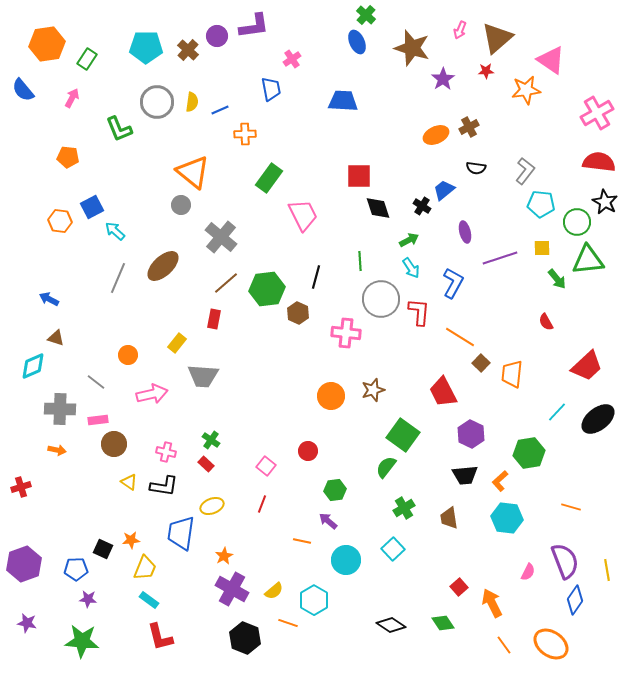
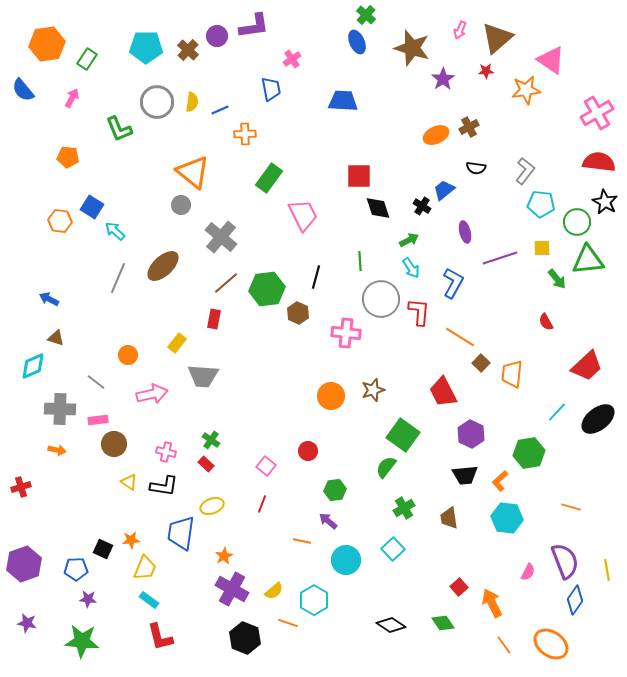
blue square at (92, 207): rotated 30 degrees counterclockwise
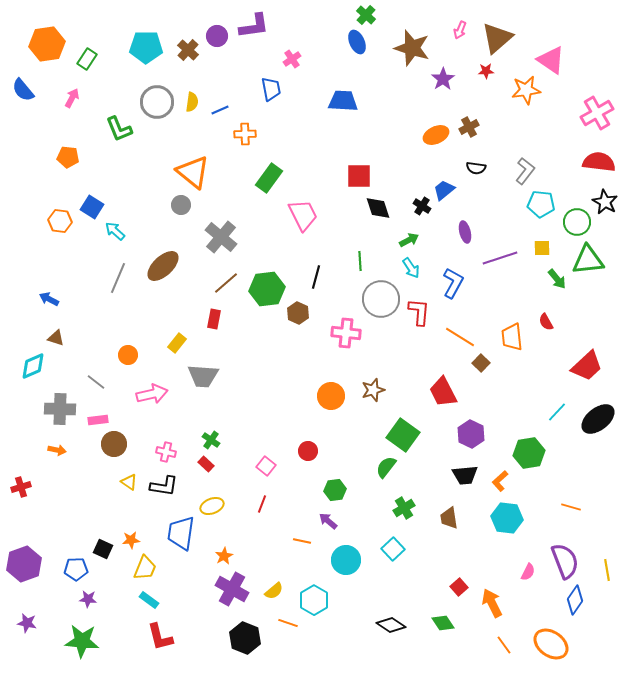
orange trapezoid at (512, 374): moved 37 px up; rotated 12 degrees counterclockwise
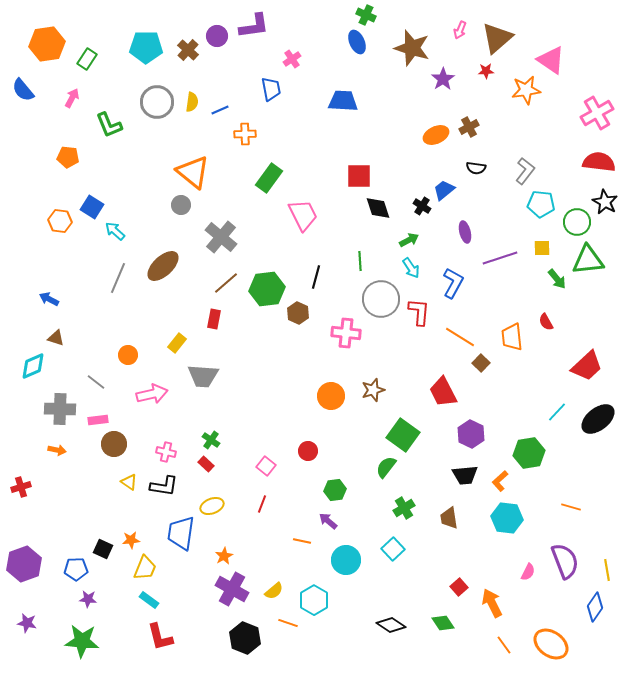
green cross at (366, 15): rotated 18 degrees counterclockwise
green L-shape at (119, 129): moved 10 px left, 4 px up
blue diamond at (575, 600): moved 20 px right, 7 px down
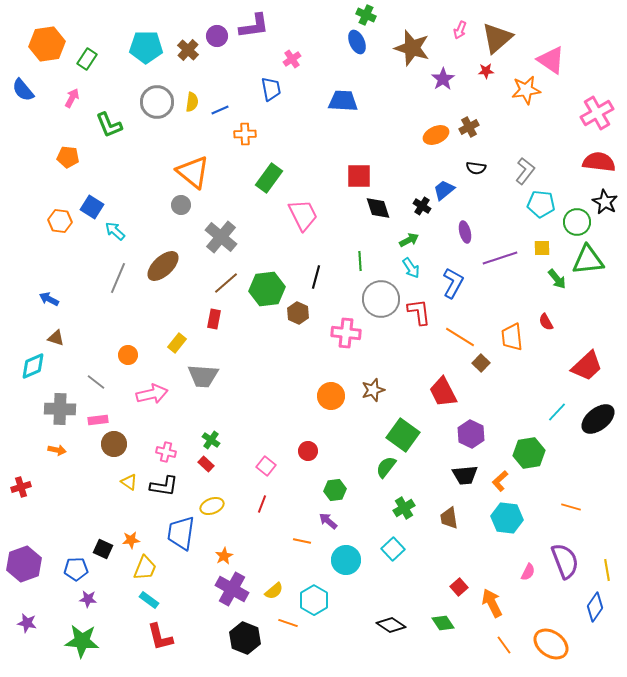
red L-shape at (419, 312): rotated 12 degrees counterclockwise
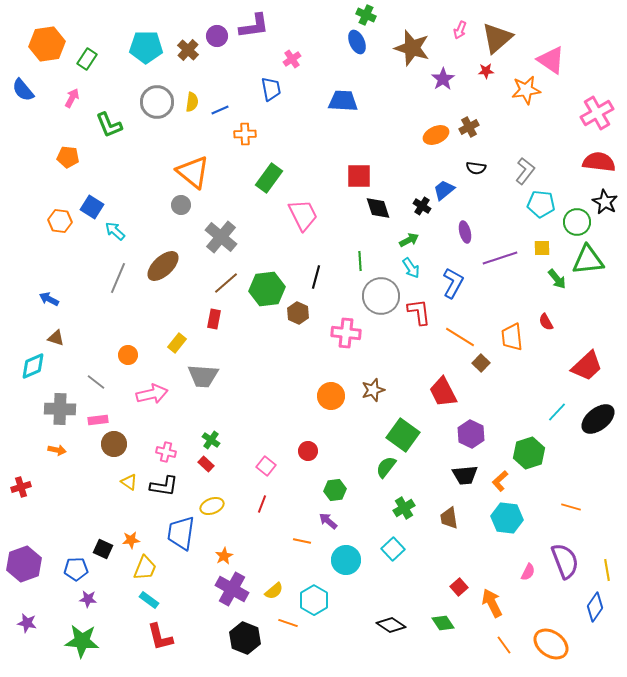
gray circle at (381, 299): moved 3 px up
green hexagon at (529, 453): rotated 8 degrees counterclockwise
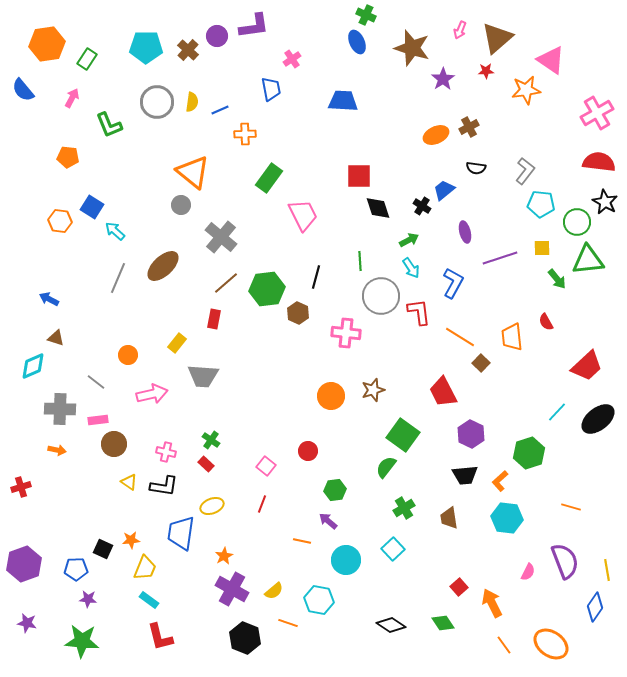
cyan hexagon at (314, 600): moved 5 px right; rotated 20 degrees counterclockwise
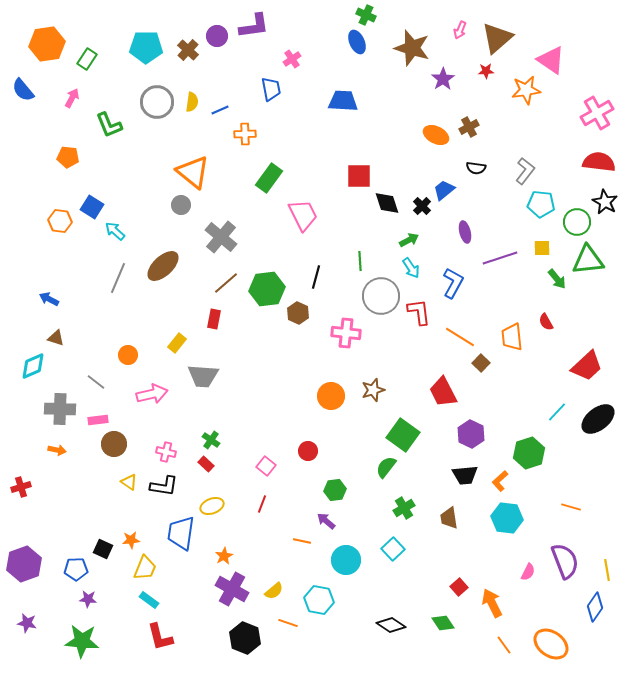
orange ellipse at (436, 135): rotated 50 degrees clockwise
black cross at (422, 206): rotated 12 degrees clockwise
black diamond at (378, 208): moved 9 px right, 5 px up
purple arrow at (328, 521): moved 2 px left
